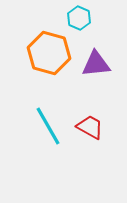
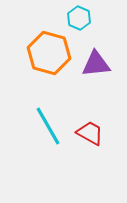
red trapezoid: moved 6 px down
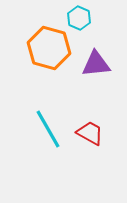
orange hexagon: moved 5 px up
cyan line: moved 3 px down
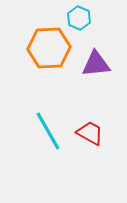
orange hexagon: rotated 18 degrees counterclockwise
cyan line: moved 2 px down
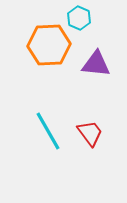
orange hexagon: moved 3 px up
purple triangle: rotated 12 degrees clockwise
red trapezoid: rotated 24 degrees clockwise
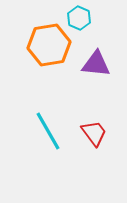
orange hexagon: rotated 6 degrees counterclockwise
red trapezoid: moved 4 px right
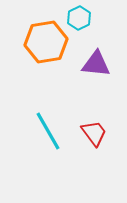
cyan hexagon: rotated 10 degrees clockwise
orange hexagon: moved 3 px left, 3 px up
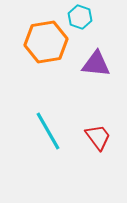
cyan hexagon: moved 1 px right, 1 px up; rotated 15 degrees counterclockwise
red trapezoid: moved 4 px right, 4 px down
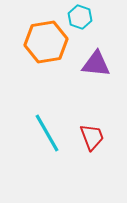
cyan line: moved 1 px left, 2 px down
red trapezoid: moved 6 px left; rotated 16 degrees clockwise
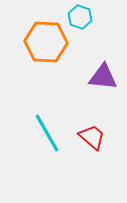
orange hexagon: rotated 12 degrees clockwise
purple triangle: moved 7 px right, 13 px down
red trapezoid: rotated 28 degrees counterclockwise
